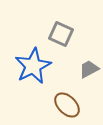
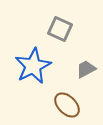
gray square: moved 1 px left, 5 px up
gray trapezoid: moved 3 px left
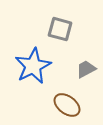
gray square: rotated 10 degrees counterclockwise
brown ellipse: rotated 8 degrees counterclockwise
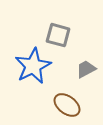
gray square: moved 2 px left, 6 px down
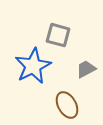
brown ellipse: rotated 24 degrees clockwise
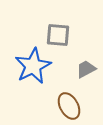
gray square: rotated 10 degrees counterclockwise
brown ellipse: moved 2 px right, 1 px down
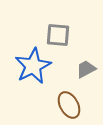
brown ellipse: moved 1 px up
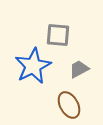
gray trapezoid: moved 7 px left
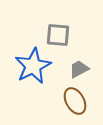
brown ellipse: moved 6 px right, 4 px up
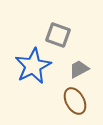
gray square: rotated 15 degrees clockwise
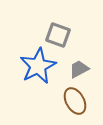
blue star: moved 5 px right
